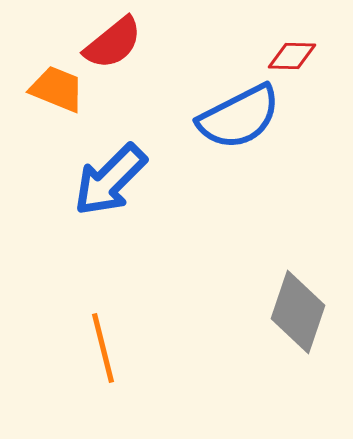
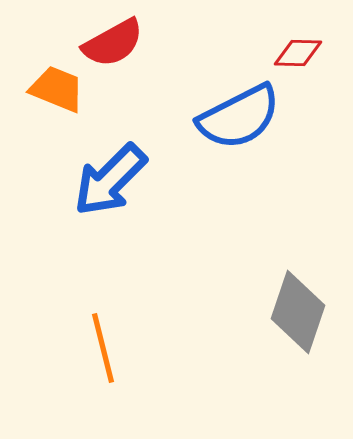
red semicircle: rotated 10 degrees clockwise
red diamond: moved 6 px right, 3 px up
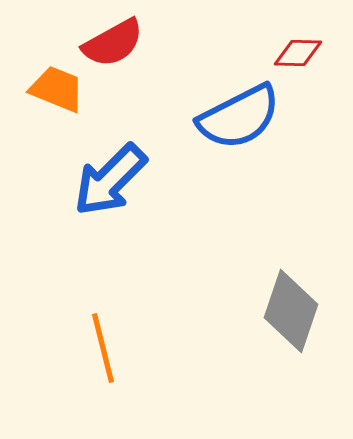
gray diamond: moved 7 px left, 1 px up
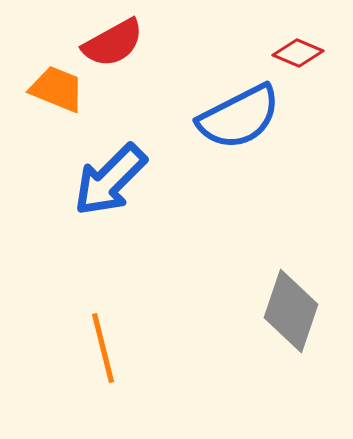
red diamond: rotated 21 degrees clockwise
